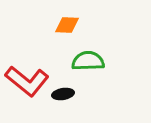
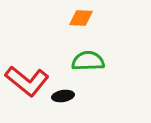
orange diamond: moved 14 px right, 7 px up
black ellipse: moved 2 px down
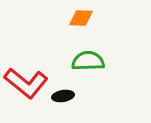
red L-shape: moved 1 px left, 2 px down
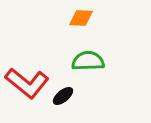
red L-shape: moved 1 px right
black ellipse: rotated 30 degrees counterclockwise
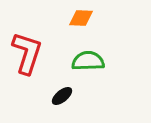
red L-shape: moved 30 px up; rotated 111 degrees counterclockwise
black ellipse: moved 1 px left
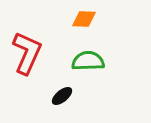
orange diamond: moved 3 px right, 1 px down
red L-shape: rotated 6 degrees clockwise
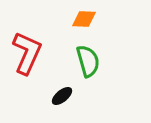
green semicircle: rotated 76 degrees clockwise
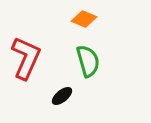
orange diamond: rotated 20 degrees clockwise
red L-shape: moved 1 px left, 5 px down
